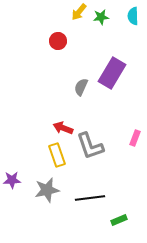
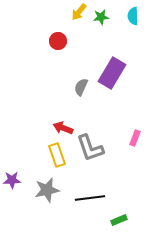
gray L-shape: moved 2 px down
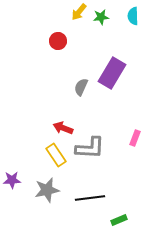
gray L-shape: rotated 68 degrees counterclockwise
yellow rectangle: moved 1 px left; rotated 15 degrees counterclockwise
